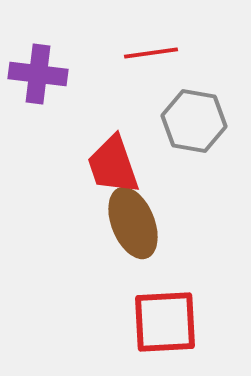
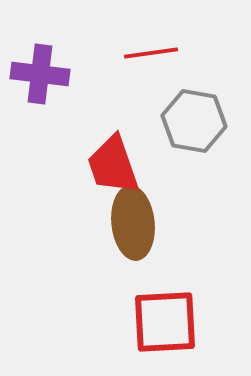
purple cross: moved 2 px right
brown ellipse: rotated 16 degrees clockwise
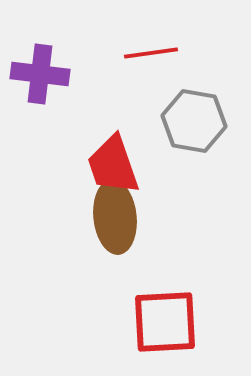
brown ellipse: moved 18 px left, 6 px up
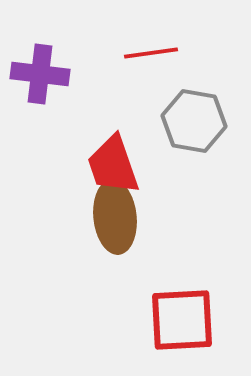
red square: moved 17 px right, 2 px up
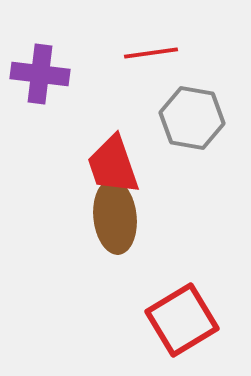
gray hexagon: moved 2 px left, 3 px up
red square: rotated 28 degrees counterclockwise
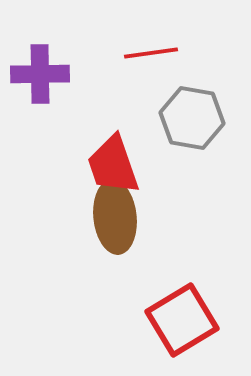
purple cross: rotated 8 degrees counterclockwise
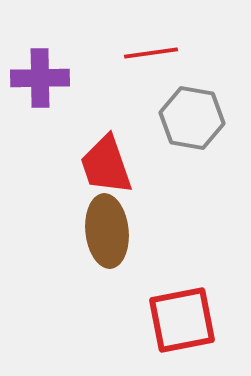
purple cross: moved 4 px down
red trapezoid: moved 7 px left
brown ellipse: moved 8 px left, 14 px down
red square: rotated 20 degrees clockwise
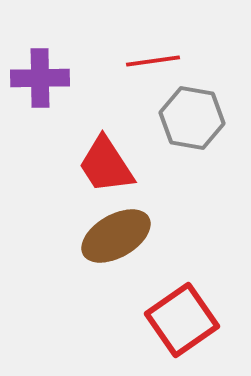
red line: moved 2 px right, 8 px down
red trapezoid: rotated 14 degrees counterclockwise
brown ellipse: moved 9 px right, 5 px down; rotated 66 degrees clockwise
red square: rotated 24 degrees counterclockwise
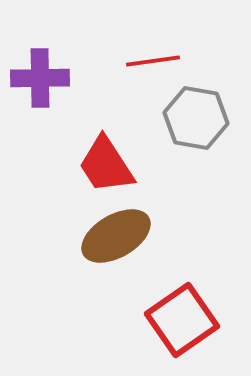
gray hexagon: moved 4 px right
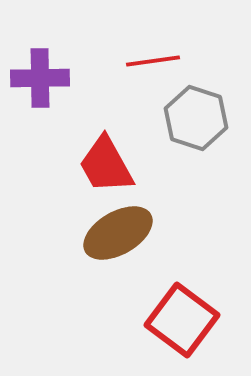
gray hexagon: rotated 8 degrees clockwise
red trapezoid: rotated 4 degrees clockwise
brown ellipse: moved 2 px right, 3 px up
red square: rotated 18 degrees counterclockwise
